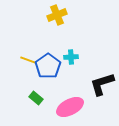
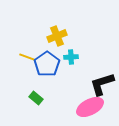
yellow cross: moved 21 px down
yellow line: moved 1 px left, 3 px up
blue pentagon: moved 1 px left, 2 px up
pink ellipse: moved 20 px right
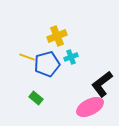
cyan cross: rotated 16 degrees counterclockwise
blue pentagon: rotated 20 degrees clockwise
black L-shape: rotated 20 degrees counterclockwise
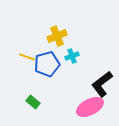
cyan cross: moved 1 px right, 1 px up
green rectangle: moved 3 px left, 4 px down
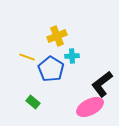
cyan cross: rotated 16 degrees clockwise
blue pentagon: moved 4 px right, 5 px down; rotated 25 degrees counterclockwise
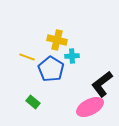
yellow cross: moved 4 px down; rotated 36 degrees clockwise
